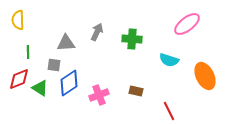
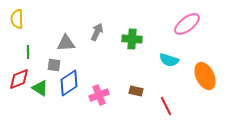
yellow semicircle: moved 1 px left, 1 px up
red line: moved 3 px left, 5 px up
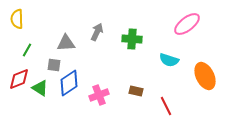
green line: moved 1 px left, 2 px up; rotated 32 degrees clockwise
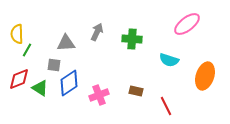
yellow semicircle: moved 15 px down
orange ellipse: rotated 44 degrees clockwise
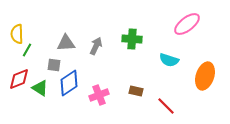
gray arrow: moved 1 px left, 14 px down
red line: rotated 18 degrees counterclockwise
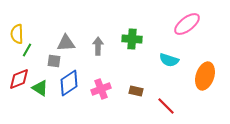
gray arrow: moved 2 px right; rotated 24 degrees counterclockwise
gray square: moved 4 px up
pink cross: moved 2 px right, 6 px up
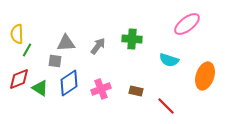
gray arrow: rotated 36 degrees clockwise
gray square: moved 1 px right
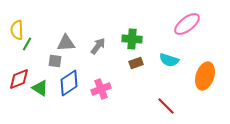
yellow semicircle: moved 4 px up
green line: moved 6 px up
brown rectangle: moved 28 px up; rotated 32 degrees counterclockwise
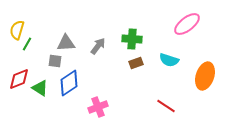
yellow semicircle: rotated 18 degrees clockwise
pink cross: moved 3 px left, 18 px down
red line: rotated 12 degrees counterclockwise
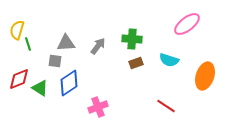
green line: moved 1 px right; rotated 48 degrees counterclockwise
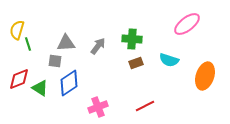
red line: moved 21 px left; rotated 60 degrees counterclockwise
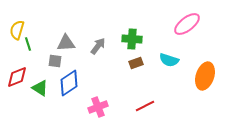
red diamond: moved 2 px left, 2 px up
